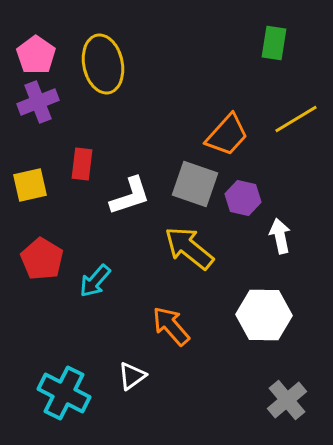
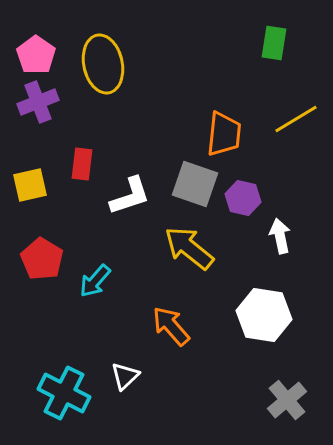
orange trapezoid: moved 3 px left, 1 px up; rotated 36 degrees counterclockwise
white hexagon: rotated 8 degrees clockwise
white triangle: moved 7 px left; rotated 8 degrees counterclockwise
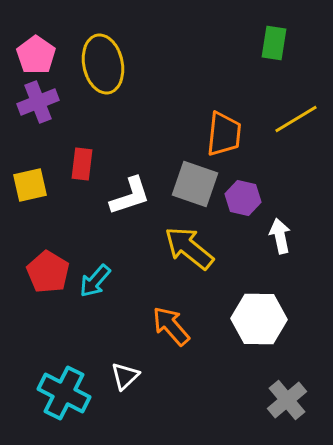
red pentagon: moved 6 px right, 13 px down
white hexagon: moved 5 px left, 4 px down; rotated 8 degrees counterclockwise
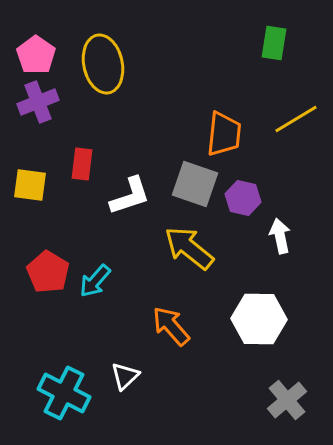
yellow square: rotated 21 degrees clockwise
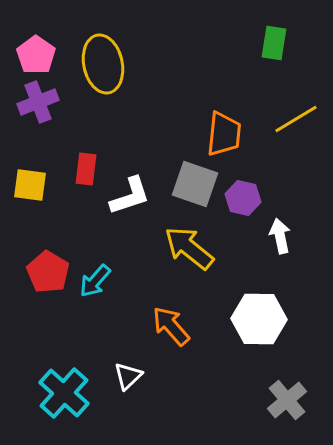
red rectangle: moved 4 px right, 5 px down
white triangle: moved 3 px right
cyan cross: rotated 15 degrees clockwise
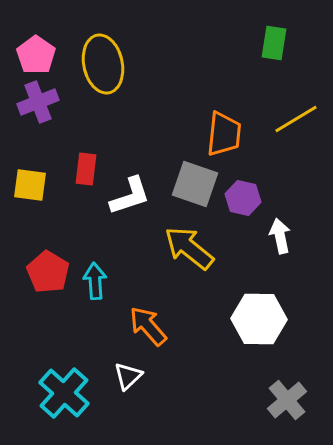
cyan arrow: rotated 135 degrees clockwise
orange arrow: moved 23 px left
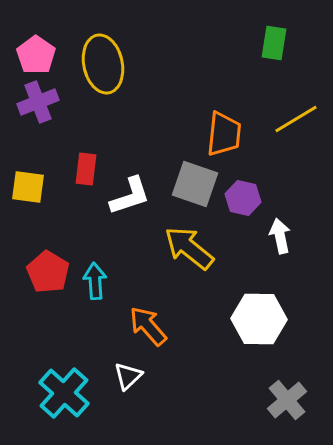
yellow square: moved 2 px left, 2 px down
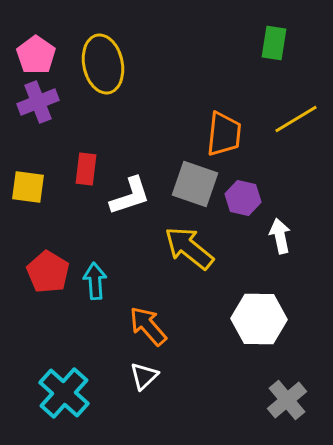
white triangle: moved 16 px right
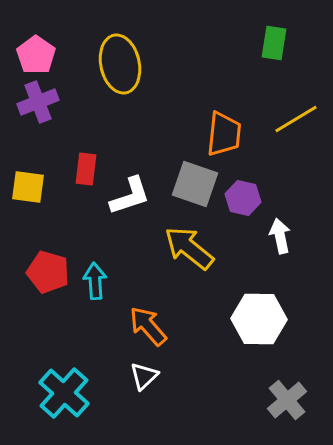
yellow ellipse: moved 17 px right
red pentagon: rotated 15 degrees counterclockwise
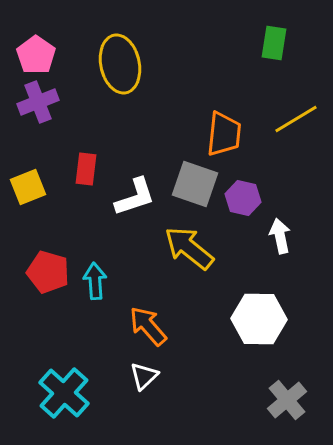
yellow square: rotated 30 degrees counterclockwise
white L-shape: moved 5 px right, 1 px down
